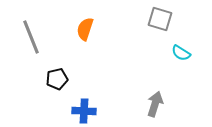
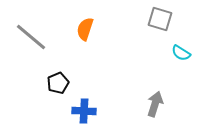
gray line: rotated 28 degrees counterclockwise
black pentagon: moved 1 px right, 4 px down; rotated 10 degrees counterclockwise
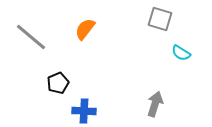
orange semicircle: rotated 20 degrees clockwise
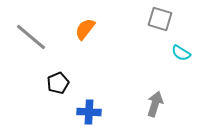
blue cross: moved 5 px right, 1 px down
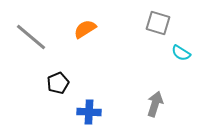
gray square: moved 2 px left, 4 px down
orange semicircle: rotated 20 degrees clockwise
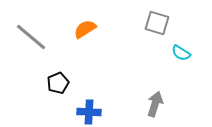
gray square: moved 1 px left
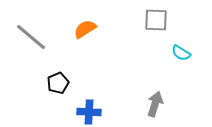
gray square: moved 1 px left, 3 px up; rotated 15 degrees counterclockwise
